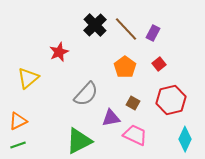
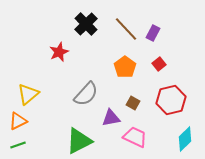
black cross: moved 9 px left, 1 px up
yellow triangle: moved 16 px down
pink trapezoid: moved 2 px down
cyan diamond: rotated 20 degrees clockwise
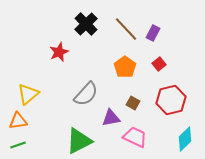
orange triangle: rotated 18 degrees clockwise
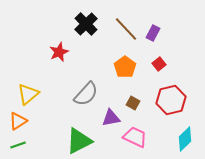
orange triangle: rotated 24 degrees counterclockwise
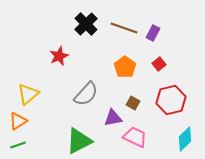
brown line: moved 2 px left, 1 px up; rotated 28 degrees counterclockwise
red star: moved 4 px down
purple triangle: moved 2 px right
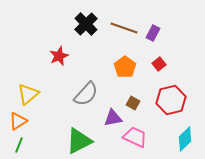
green line: moved 1 px right; rotated 49 degrees counterclockwise
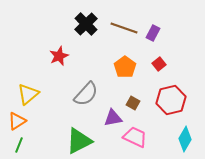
orange triangle: moved 1 px left
cyan diamond: rotated 15 degrees counterclockwise
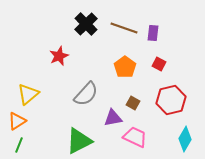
purple rectangle: rotated 21 degrees counterclockwise
red square: rotated 24 degrees counterclockwise
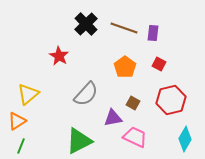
red star: rotated 18 degrees counterclockwise
green line: moved 2 px right, 1 px down
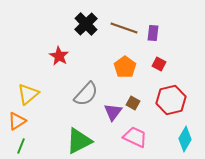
purple triangle: moved 6 px up; rotated 42 degrees counterclockwise
